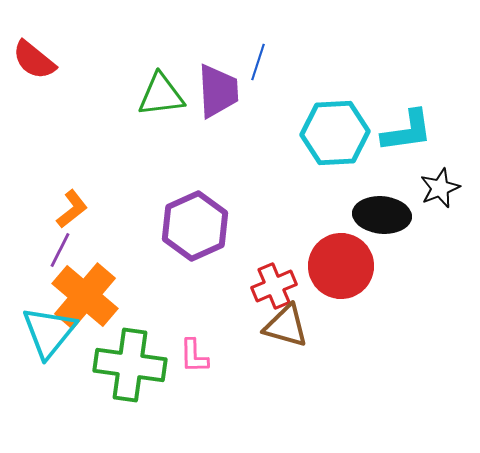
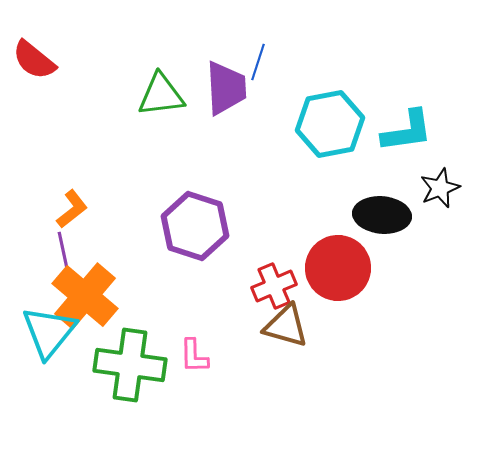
purple trapezoid: moved 8 px right, 3 px up
cyan hexagon: moved 5 px left, 9 px up; rotated 8 degrees counterclockwise
purple hexagon: rotated 18 degrees counterclockwise
purple line: moved 3 px right; rotated 39 degrees counterclockwise
red circle: moved 3 px left, 2 px down
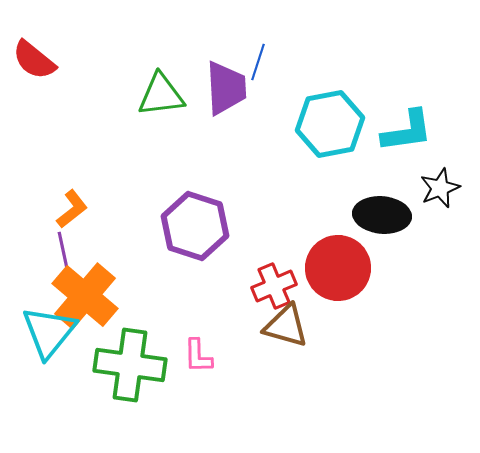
pink L-shape: moved 4 px right
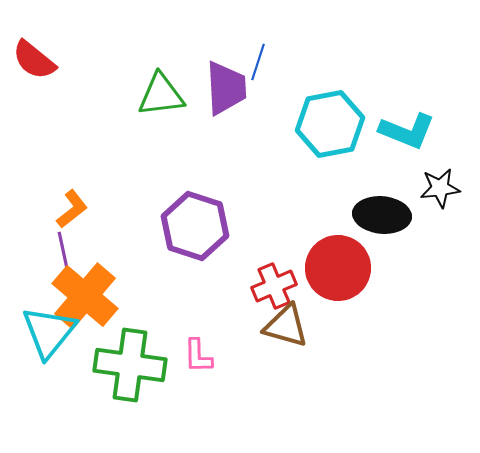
cyan L-shape: rotated 30 degrees clockwise
black star: rotated 15 degrees clockwise
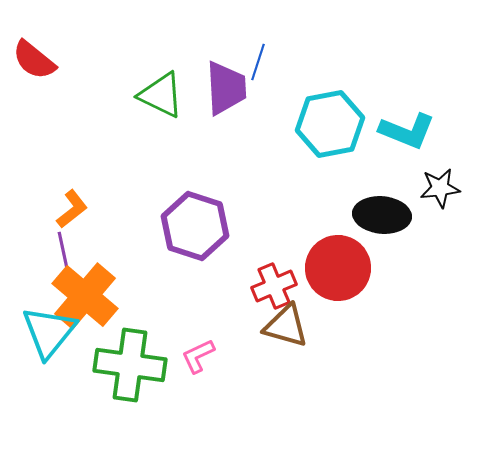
green triangle: rotated 33 degrees clockwise
pink L-shape: rotated 66 degrees clockwise
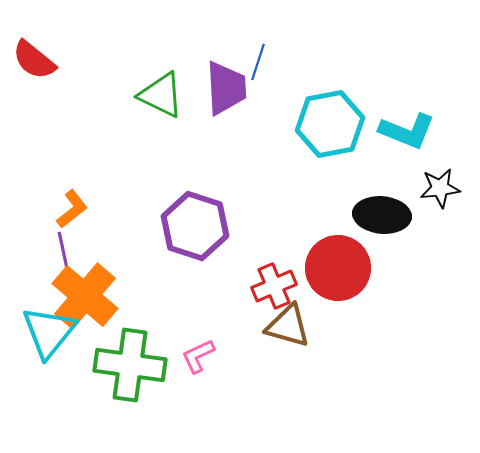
brown triangle: moved 2 px right
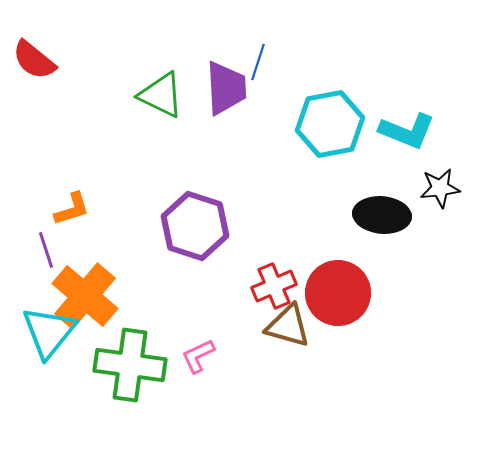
orange L-shape: rotated 21 degrees clockwise
purple line: moved 17 px left; rotated 6 degrees counterclockwise
red circle: moved 25 px down
